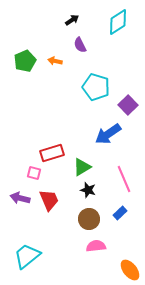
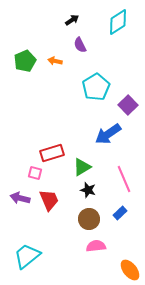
cyan pentagon: rotated 24 degrees clockwise
pink square: moved 1 px right
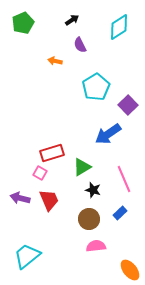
cyan diamond: moved 1 px right, 5 px down
green pentagon: moved 2 px left, 38 px up
pink square: moved 5 px right; rotated 16 degrees clockwise
black star: moved 5 px right
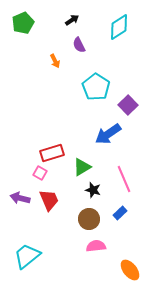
purple semicircle: moved 1 px left
orange arrow: rotated 128 degrees counterclockwise
cyan pentagon: rotated 8 degrees counterclockwise
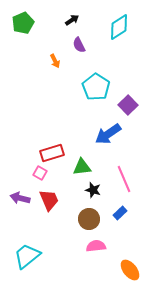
green triangle: rotated 24 degrees clockwise
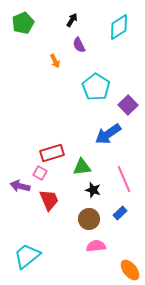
black arrow: rotated 24 degrees counterclockwise
purple arrow: moved 12 px up
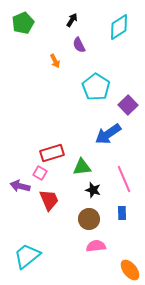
blue rectangle: moved 2 px right; rotated 48 degrees counterclockwise
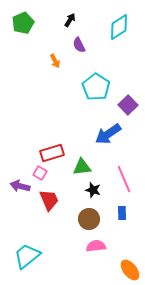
black arrow: moved 2 px left
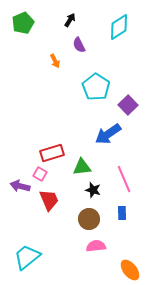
pink square: moved 1 px down
cyan trapezoid: moved 1 px down
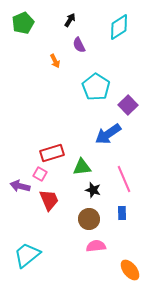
cyan trapezoid: moved 2 px up
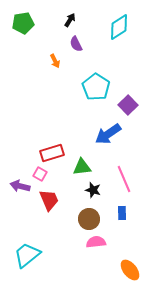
green pentagon: rotated 15 degrees clockwise
purple semicircle: moved 3 px left, 1 px up
pink semicircle: moved 4 px up
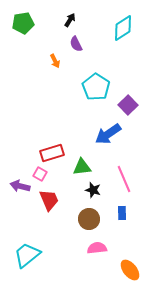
cyan diamond: moved 4 px right, 1 px down
pink semicircle: moved 1 px right, 6 px down
